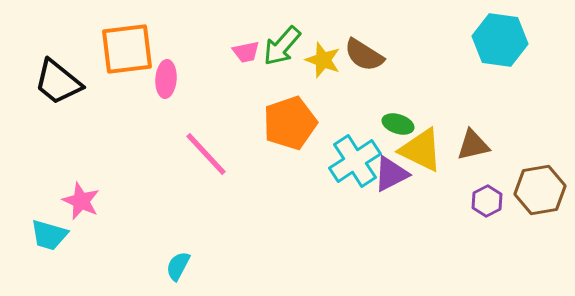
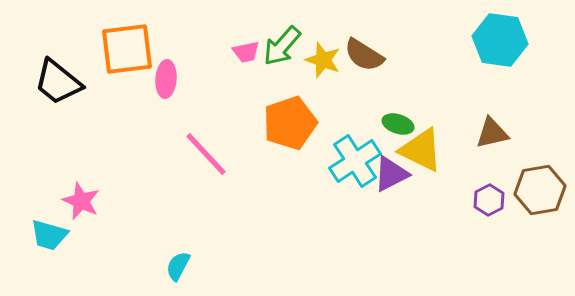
brown triangle: moved 19 px right, 12 px up
purple hexagon: moved 2 px right, 1 px up
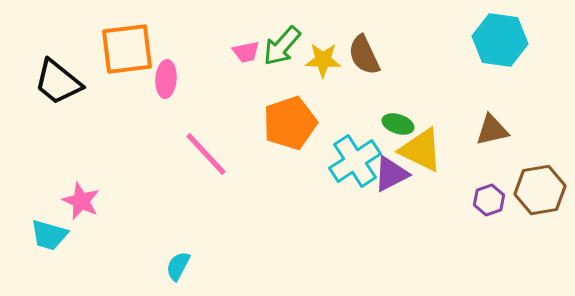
brown semicircle: rotated 33 degrees clockwise
yellow star: rotated 18 degrees counterclockwise
brown triangle: moved 3 px up
purple hexagon: rotated 8 degrees clockwise
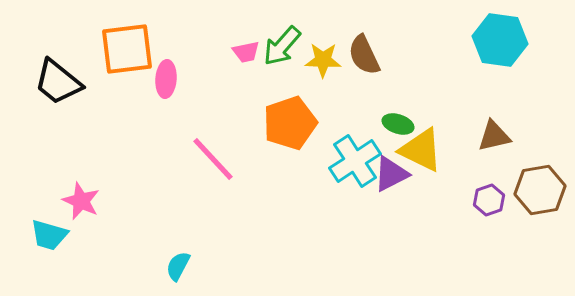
brown triangle: moved 2 px right, 6 px down
pink line: moved 7 px right, 5 px down
